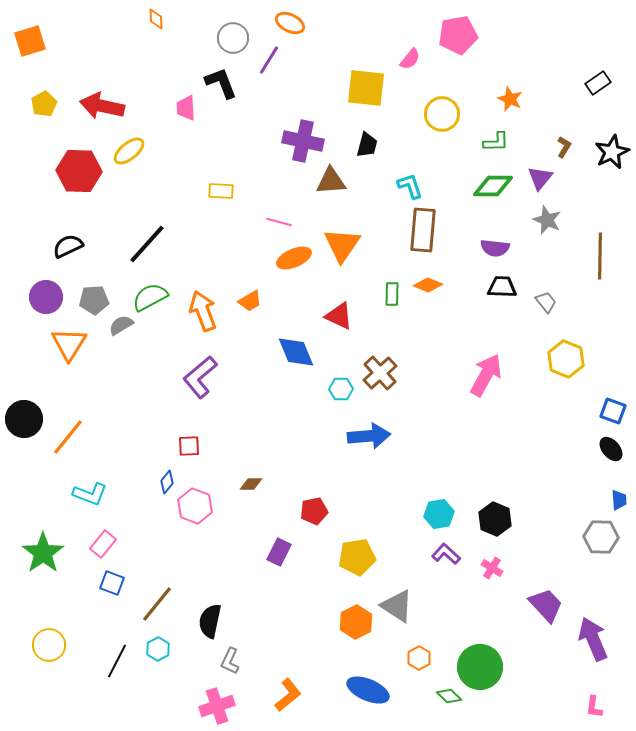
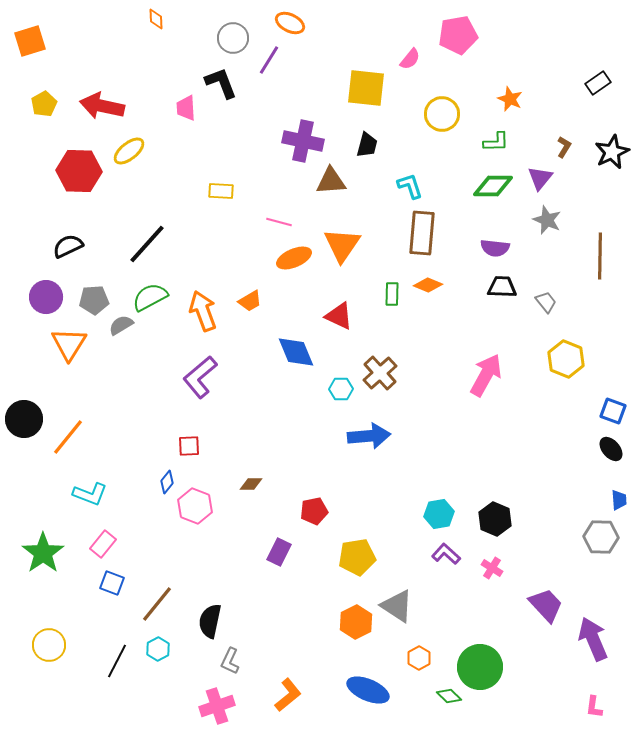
brown rectangle at (423, 230): moved 1 px left, 3 px down
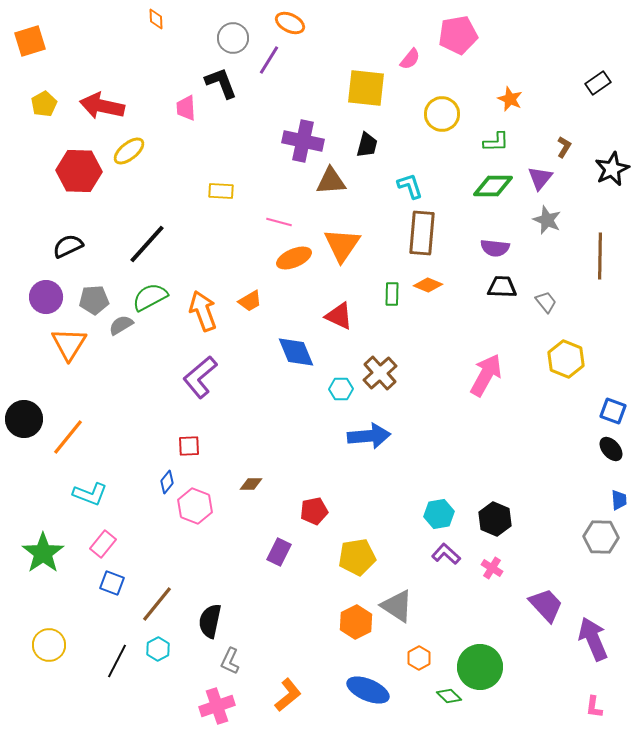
black star at (612, 152): moved 17 px down
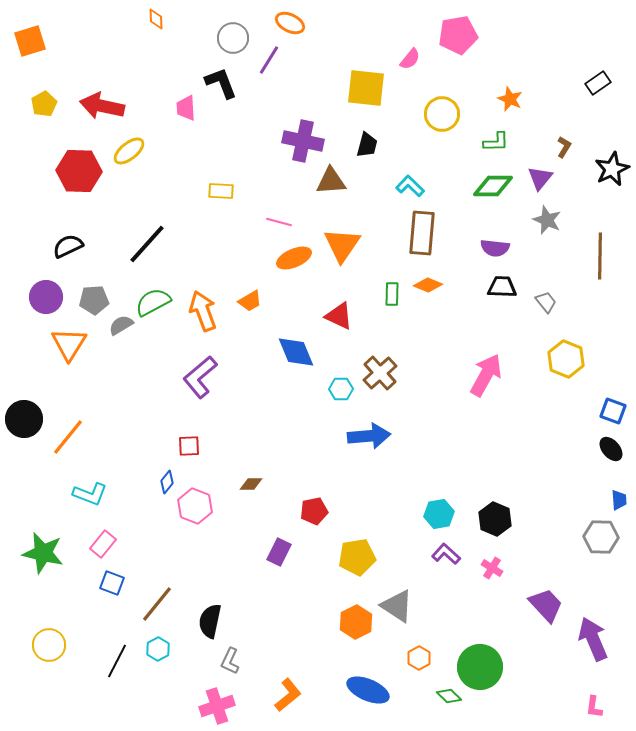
cyan L-shape at (410, 186): rotated 28 degrees counterclockwise
green semicircle at (150, 297): moved 3 px right, 5 px down
green star at (43, 553): rotated 24 degrees counterclockwise
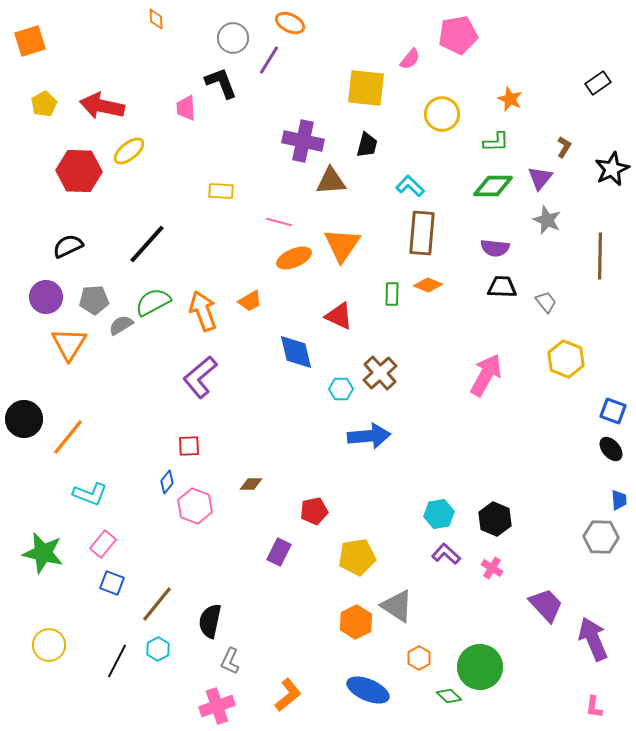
blue diamond at (296, 352): rotated 9 degrees clockwise
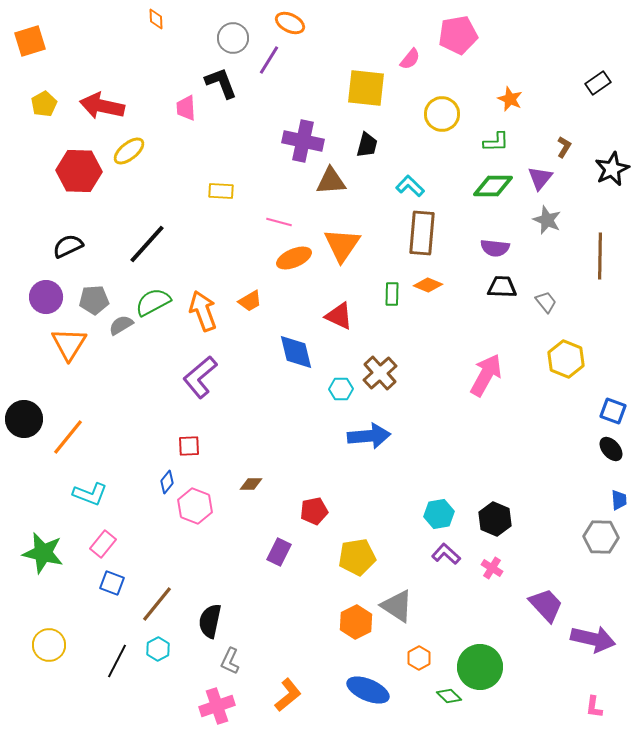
purple arrow at (593, 639): rotated 126 degrees clockwise
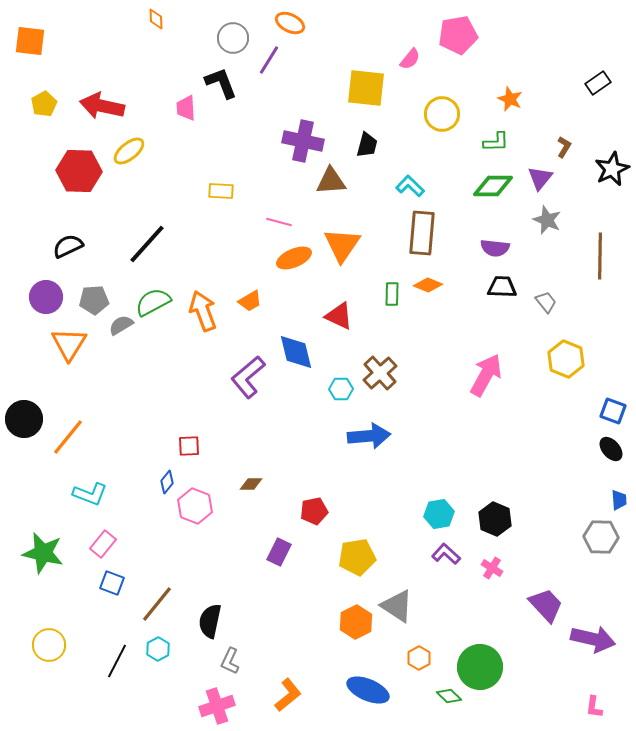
orange square at (30, 41): rotated 24 degrees clockwise
purple L-shape at (200, 377): moved 48 px right
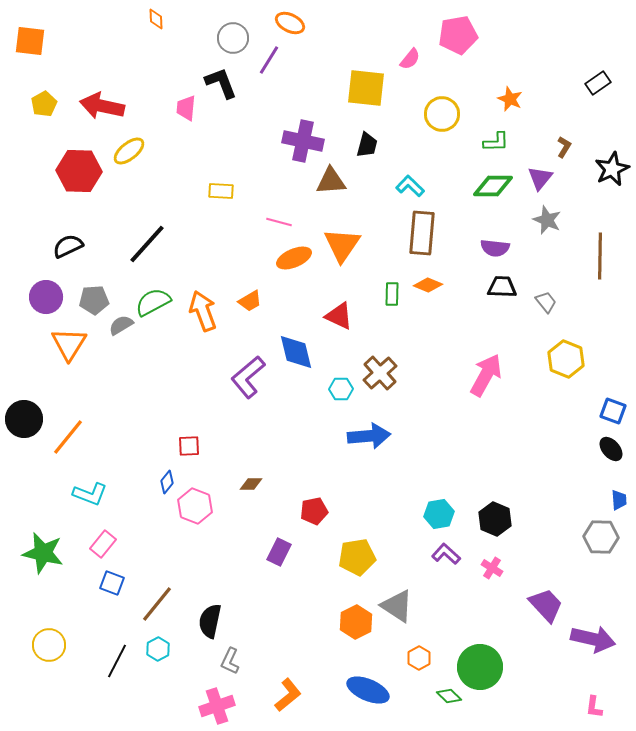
pink trapezoid at (186, 108): rotated 8 degrees clockwise
